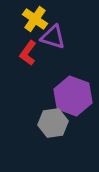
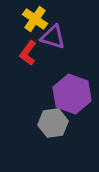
purple hexagon: moved 1 px left, 2 px up
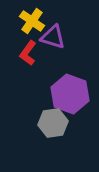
yellow cross: moved 3 px left, 2 px down
purple hexagon: moved 2 px left
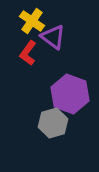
purple triangle: rotated 20 degrees clockwise
gray hexagon: rotated 8 degrees counterclockwise
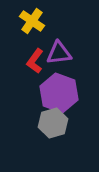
purple triangle: moved 6 px right, 16 px down; rotated 44 degrees counterclockwise
red L-shape: moved 7 px right, 8 px down
purple hexagon: moved 11 px left, 1 px up
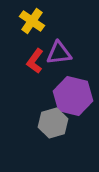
purple hexagon: moved 14 px right, 3 px down; rotated 6 degrees counterclockwise
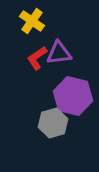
red L-shape: moved 2 px right, 3 px up; rotated 20 degrees clockwise
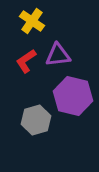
purple triangle: moved 1 px left, 2 px down
red L-shape: moved 11 px left, 3 px down
gray hexagon: moved 17 px left, 3 px up
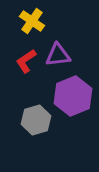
purple hexagon: rotated 24 degrees clockwise
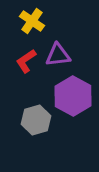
purple hexagon: rotated 9 degrees counterclockwise
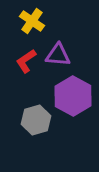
purple triangle: rotated 12 degrees clockwise
